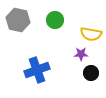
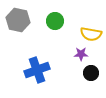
green circle: moved 1 px down
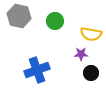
gray hexagon: moved 1 px right, 4 px up
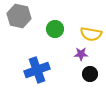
green circle: moved 8 px down
black circle: moved 1 px left, 1 px down
